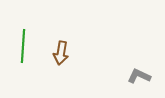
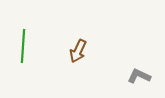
brown arrow: moved 17 px right, 2 px up; rotated 15 degrees clockwise
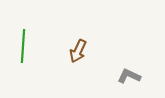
gray L-shape: moved 10 px left
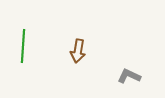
brown arrow: rotated 15 degrees counterclockwise
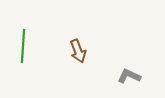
brown arrow: rotated 30 degrees counterclockwise
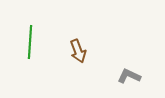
green line: moved 7 px right, 4 px up
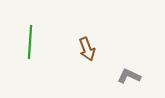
brown arrow: moved 9 px right, 2 px up
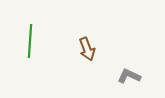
green line: moved 1 px up
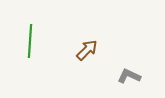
brown arrow: moved 1 px down; rotated 115 degrees counterclockwise
